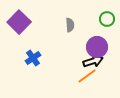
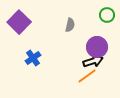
green circle: moved 4 px up
gray semicircle: rotated 16 degrees clockwise
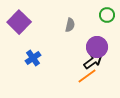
black arrow: rotated 18 degrees counterclockwise
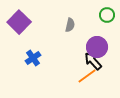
black arrow: rotated 96 degrees counterclockwise
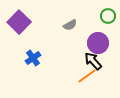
green circle: moved 1 px right, 1 px down
gray semicircle: rotated 48 degrees clockwise
purple circle: moved 1 px right, 4 px up
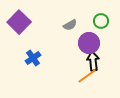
green circle: moved 7 px left, 5 px down
purple circle: moved 9 px left
black arrow: rotated 36 degrees clockwise
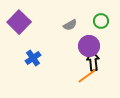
purple circle: moved 3 px down
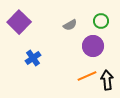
purple circle: moved 4 px right
black arrow: moved 14 px right, 19 px down
orange line: rotated 12 degrees clockwise
